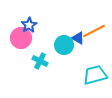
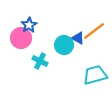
orange line: rotated 10 degrees counterclockwise
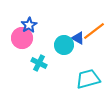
pink circle: moved 1 px right
cyan cross: moved 1 px left, 2 px down
cyan trapezoid: moved 7 px left, 4 px down
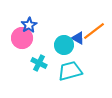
cyan trapezoid: moved 18 px left, 8 px up
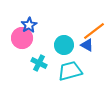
blue triangle: moved 9 px right, 7 px down
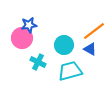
blue star: rotated 21 degrees clockwise
blue triangle: moved 3 px right, 4 px down
cyan cross: moved 1 px left, 1 px up
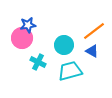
blue star: moved 1 px left
blue triangle: moved 2 px right, 2 px down
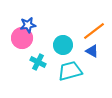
cyan circle: moved 1 px left
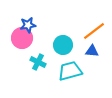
blue triangle: rotated 24 degrees counterclockwise
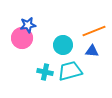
orange line: rotated 15 degrees clockwise
cyan cross: moved 7 px right, 10 px down; rotated 14 degrees counterclockwise
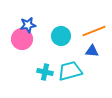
pink circle: moved 1 px down
cyan circle: moved 2 px left, 9 px up
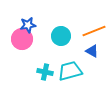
blue triangle: rotated 24 degrees clockwise
